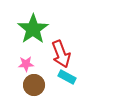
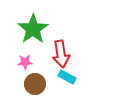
red arrow: rotated 12 degrees clockwise
pink star: moved 1 px left, 2 px up
brown circle: moved 1 px right, 1 px up
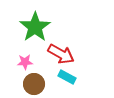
green star: moved 2 px right, 2 px up
red arrow: rotated 52 degrees counterclockwise
brown circle: moved 1 px left
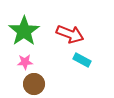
green star: moved 11 px left, 4 px down
red arrow: moved 9 px right, 20 px up; rotated 8 degrees counterclockwise
cyan rectangle: moved 15 px right, 17 px up
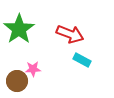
green star: moved 5 px left, 2 px up
pink star: moved 8 px right, 7 px down
brown circle: moved 17 px left, 3 px up
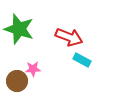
green star: rotated 20 degrees counterclockwise
red arrow: moved 1 px left, 3 px down
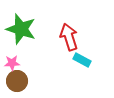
green star: moved 2 px right
red arrow: rotated 128 degrees counterclockwise
pink star: moved 21 px left, 6 px up
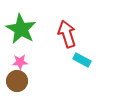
green star: rotated 12 degrees clockwise
red arrow: moved 2 px left, 3 px up
pink star: moved 8 px right, 1 px up
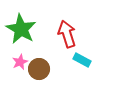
pink star: rotated 21 degrees counterclockwise
brown circle: moved 22 px right, 12 px up
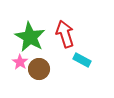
green star: moved 9 px right, 8 px down
red arrow: moved 2 px left
pink star: rotated 14 degrees counterclockwise
